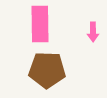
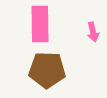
pink arrow: rotated 12 degrees counterclockwise
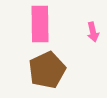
brown pentagon: rotated 27 degrees counterclockwise
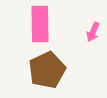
pink arrow: rotated 36 degrees clockwise
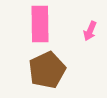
pink arrow: moved 3 px left, 1 px up
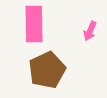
pink rectangle: moved 6 px left
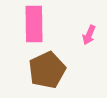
pink arrow: moved 1 px left, 4 px down
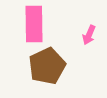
brown pentagon: moved 4 px up
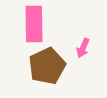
pink arrow: moved 6 px left, 13 px down
